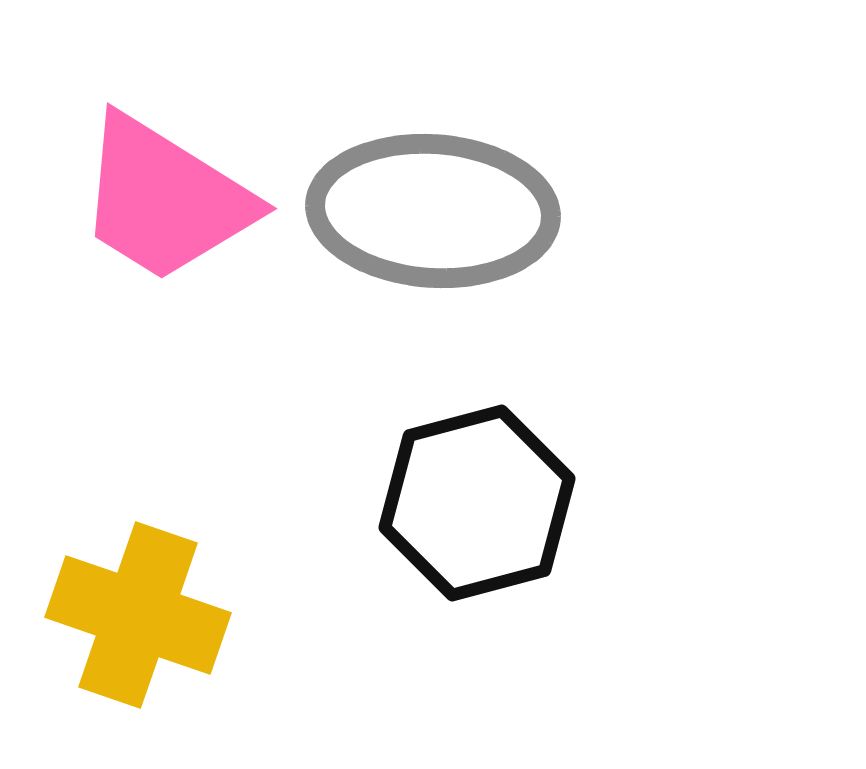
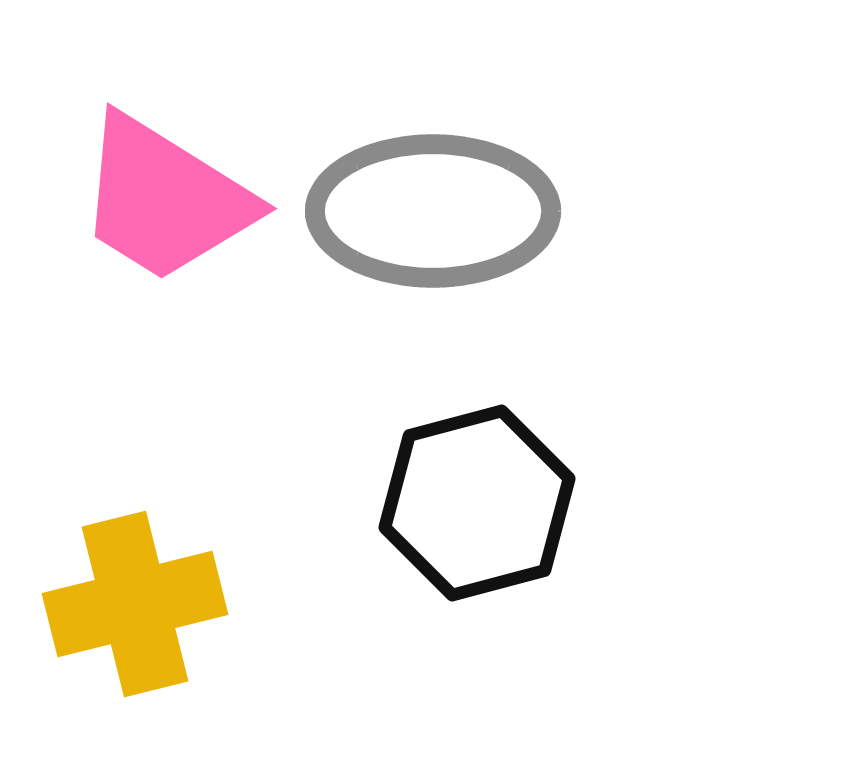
gray ellipse: rotated 4 degrees counterclockwise
yellow cross: moved 3 px left, 11 px up; rotated 33 degrees counterclockwise
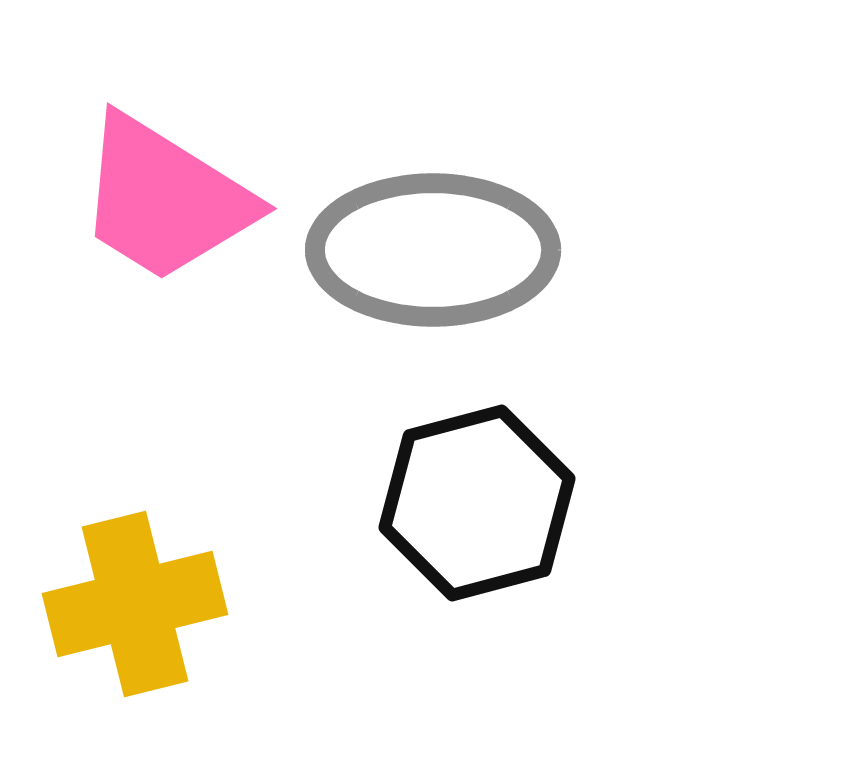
gray ellipse: moved 39 px down
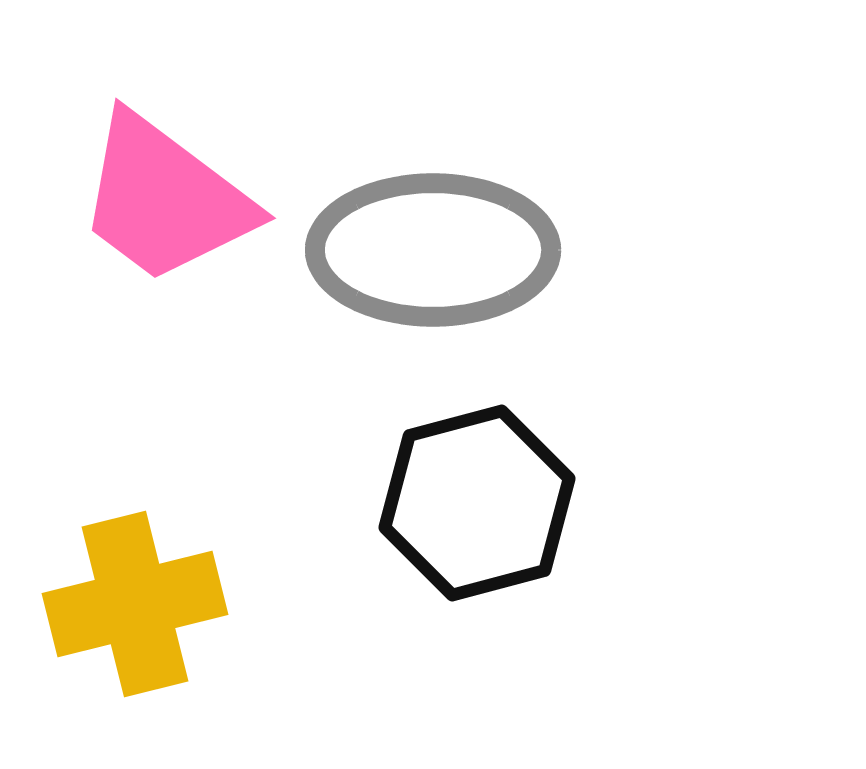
pink trapezoid: rotated 5 degrees clockwise
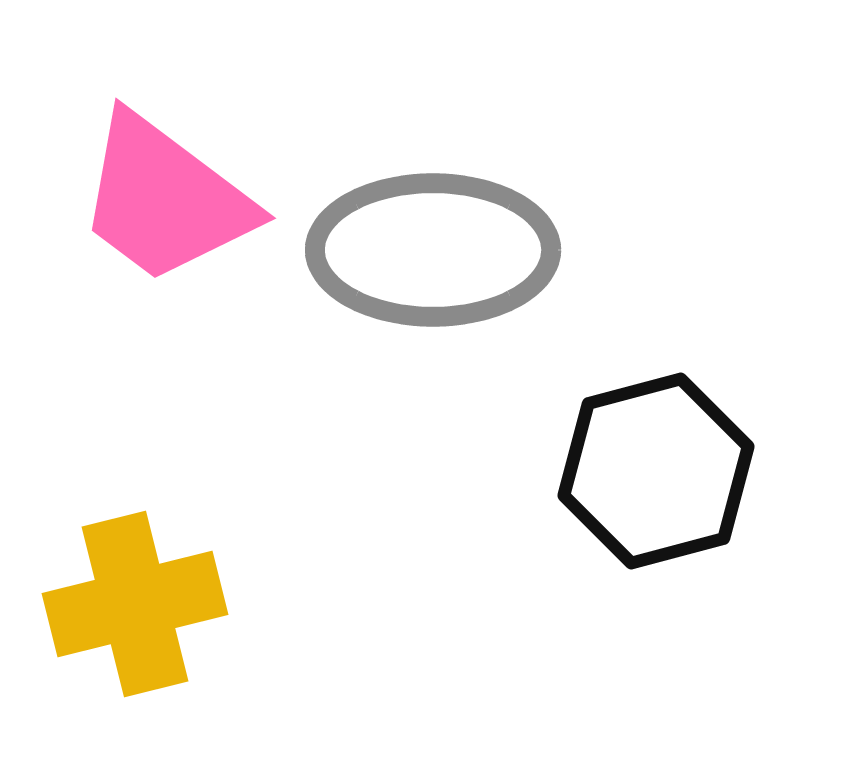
black hexagon: moved 179 px right, 32 px up
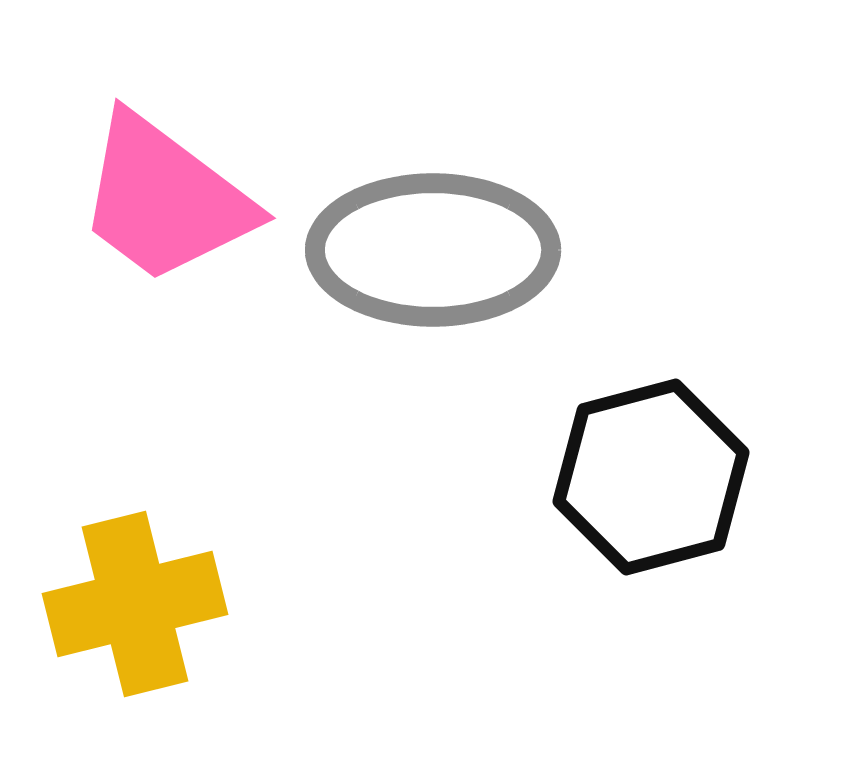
black hexagon: moved 5 px left, 6 px down
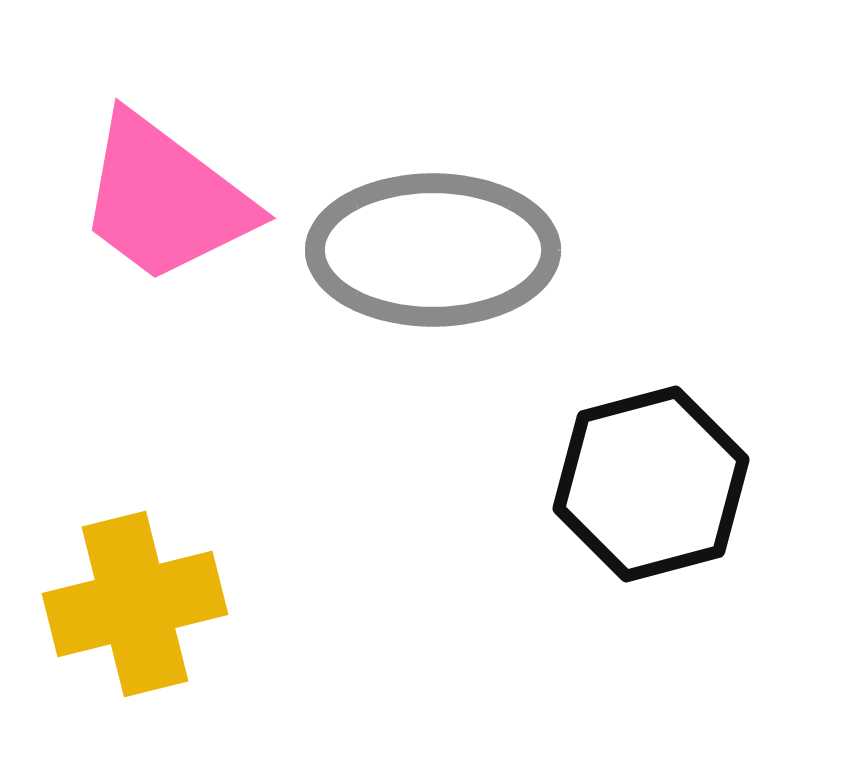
black hexagon: moved 7 px down
